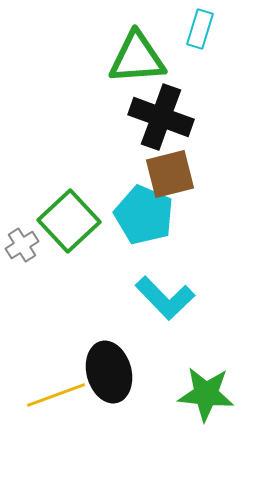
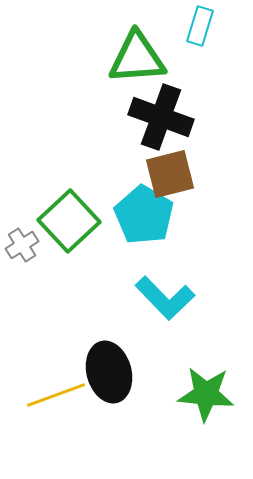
cyan rectangle: moved 3 px up
cyan pentagon: rotated 8 degrees clockwise
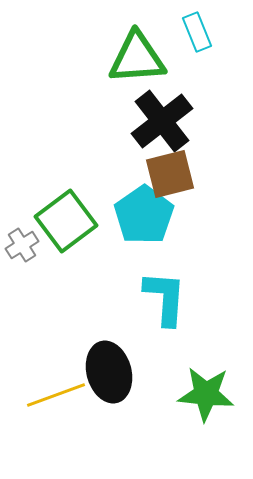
cyan rectangle: moved 3 px left, 6 px down; rotated 39 degrees counterclockwise
black cross: moved 1 px right, 4 px down; rotated 32 degrees clockwise
cyan pentagon: rotated 6 degrees clockwise
green square: moved 3 px left; rotated 6 degrees clockwise
cyan L-shape: rotated 132 degrees counterclockwise
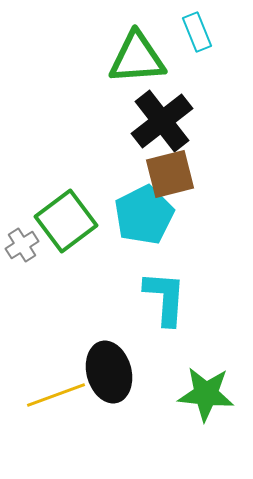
cyan pentagon: rotated 8 degrees clockwise
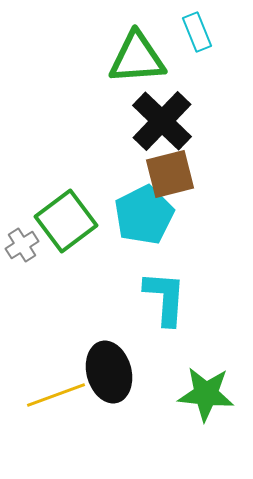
black cross: rotated 8 degrees counterclockwise
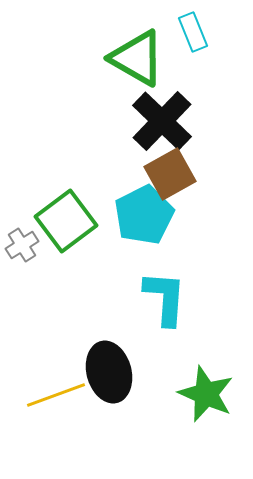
cyan rectangle: moved 4 px left
green triangle: rotated 34 degrees clockwise
brown square: rotated 15 degrees counterclockwise
green star: rotated 18 degrees clockwise
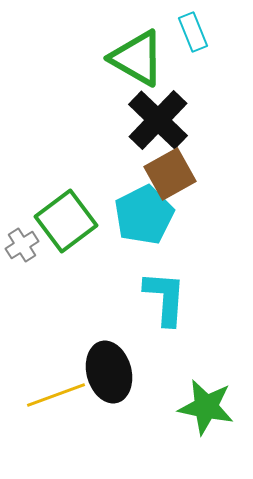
black cross: moved 4 px left, 1 px up
green star: moved 13 px down; rotated 12 degrees counterclockwise
